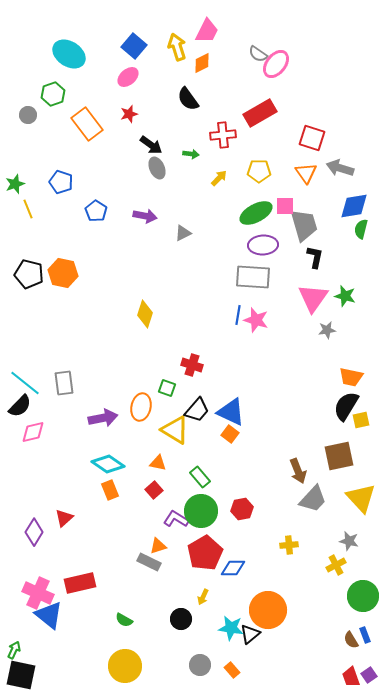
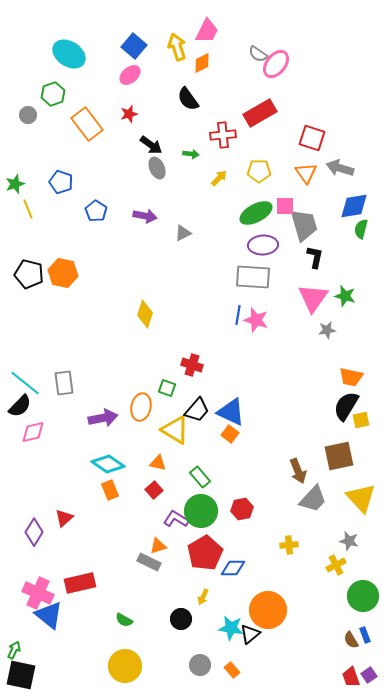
pink ellipse at (128, 77): moved 2 px right, 2 px up
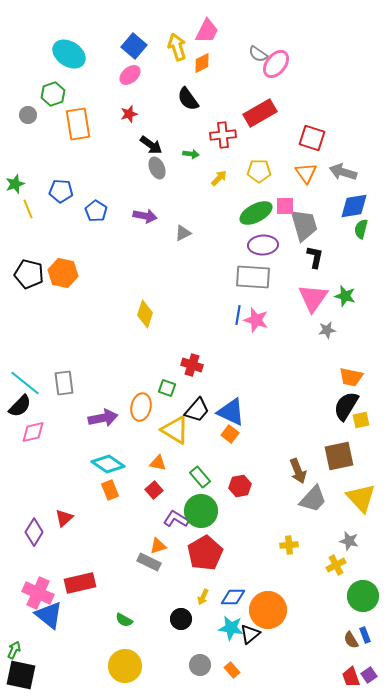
orange rectangle at (87, 124): moved 9 px left; rotated 28 degrees clockwise
gray arrow at (340, 168): moved 3 px right, 4 px down
blue pentagon at (61, 182): moved 9 px down; rotated 15 degrees counterclockwise
red hexagon at (242, 509): moved 2 px left, 23 px up
blue diamond at (233, 568): moved 29 px down
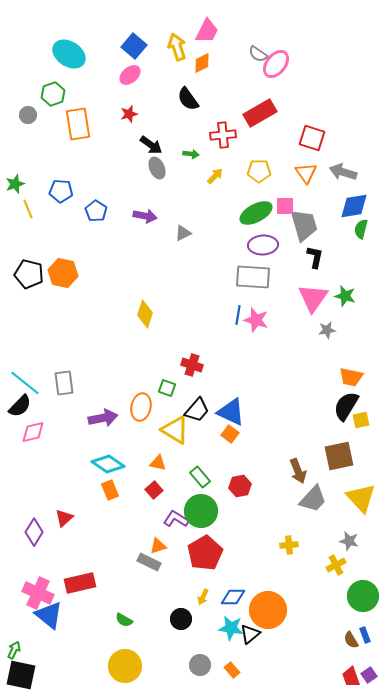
yellow arrow at (219, 178): moved 4 px left, 2 px up
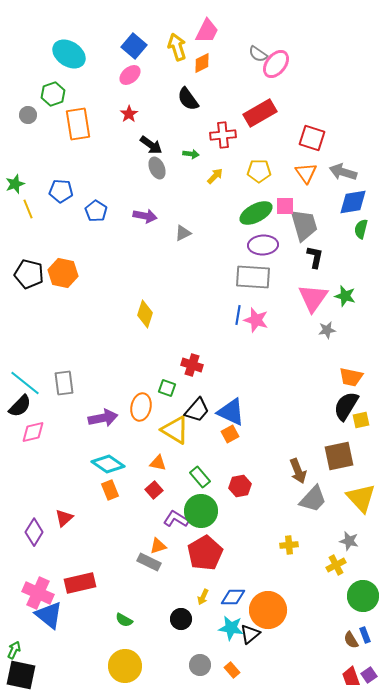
red star at (129, 114): rotated 18 degrees counterclockwise
blue diamond at (354, 206): moved 1 px left, 4 px up
orange square at (230, 434): rotated 24 degrees clockwise
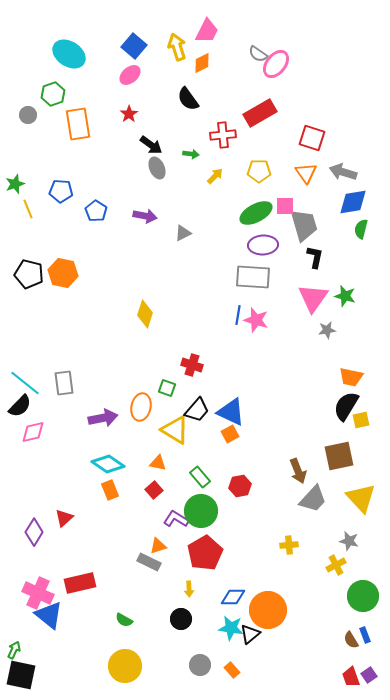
yellow arrow at (203, 597): moved 14 px left, 8 px up; rotated 28 degrees counterclockwise
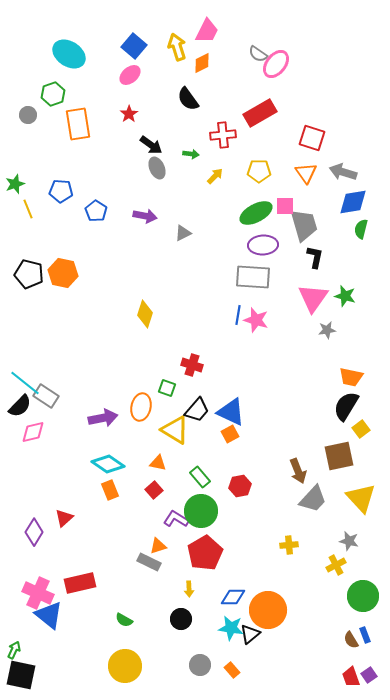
gray rectangle at (64, 383): moved 18 px left, 13 px down; rotated 50 degrees counterclockwise
yellow square at (361, 420): moved 9 px down; rotated 24 degrees counterclockwise
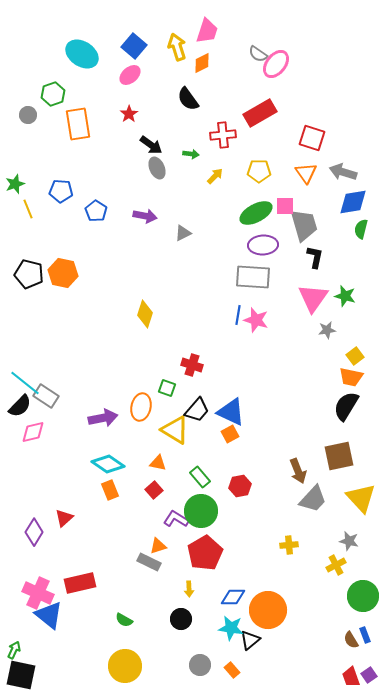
pink trapezoid at (207, 31): rotated 8 degrees counterclockwise
cyan ellipse at (69, 54): moved 13 px right
yellow square at (361, 429): moved 6 px left, 73 px up
black triangle at (250, 634): moved 6 px down
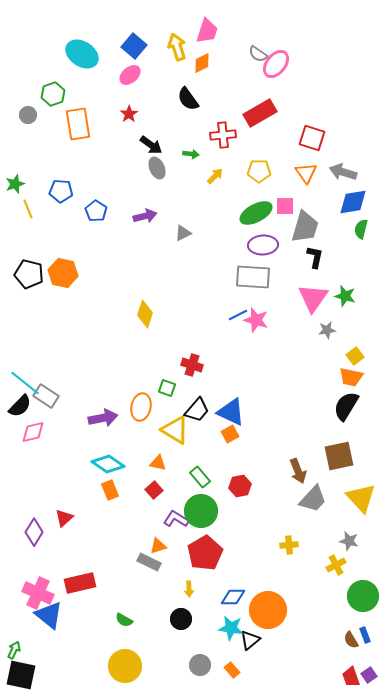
purple arrow at (145, 216): rotated 25 degrees counterclockwise
gray trapezoid at (304, 225): moved 1 px right, 2 px down; rotated 32 degrees clockwise
blue line at (238, 315): rotated 54 degrees clockwise
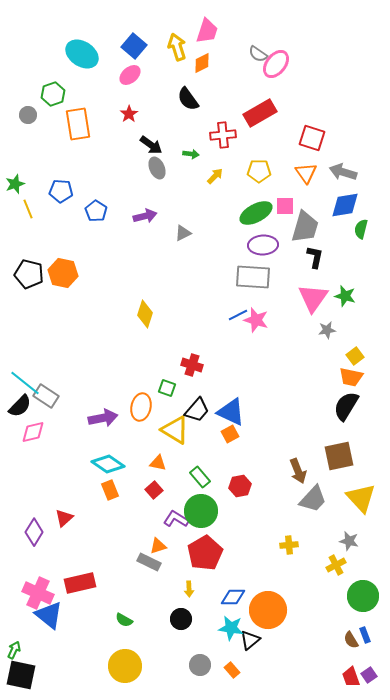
blue diamond at (353, 202): moved 8 px left, 3 px down
